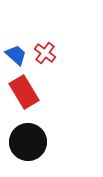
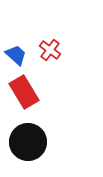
red cross: moved 5 px right, 3 px up
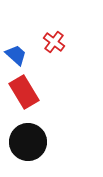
red cross: moved 4 px right, 8 px up
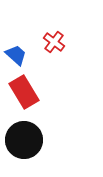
black circle: moved 4 px left, 2 px up
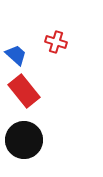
red cross: moved 2 px right; rotated 20 degrees counterclockwise
red rectangle: moved 1 px up; rotated 8 degrees counterclockwise
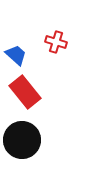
red rectangle: moved 1 px right, 1 px down
black circle: moved 2 px left
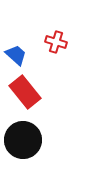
black circle: moved 1 px right
